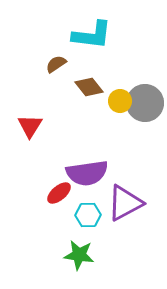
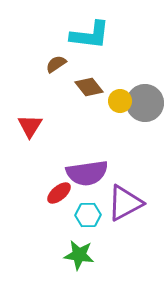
cyan L-shape: moved 2 px left
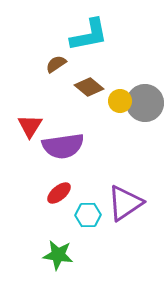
cyan L-shape: moved 1 px left; rotated 18 degrees counterclockwise
brown diamond: rotated 12 degrees counterclockwise
purple semicircle: moved 24 px left, 27 px up
purple triangle: rotated 6 degrees counterclockwise
green star: moved 21 px left
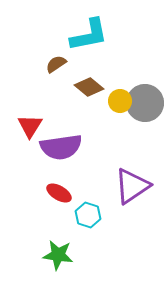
purple semicircle: moved 2 px left, 1 px down
red ellipse: rotated 70 degrees clockwise
purple triangle: moved 7 px right, 17 px up
cyan hexagon: rotated 20 degrees clockwise
